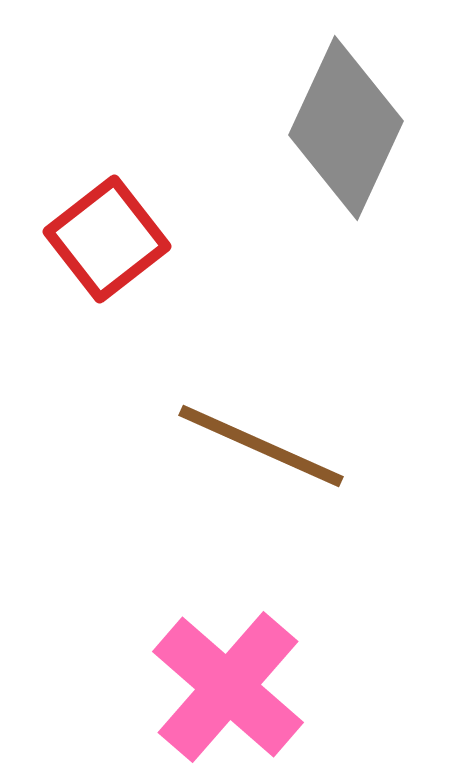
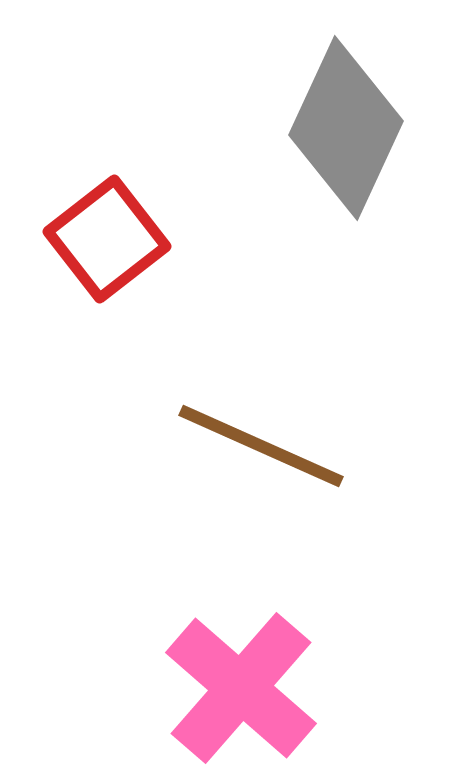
pink cross: moved 13 px right, 1 px down
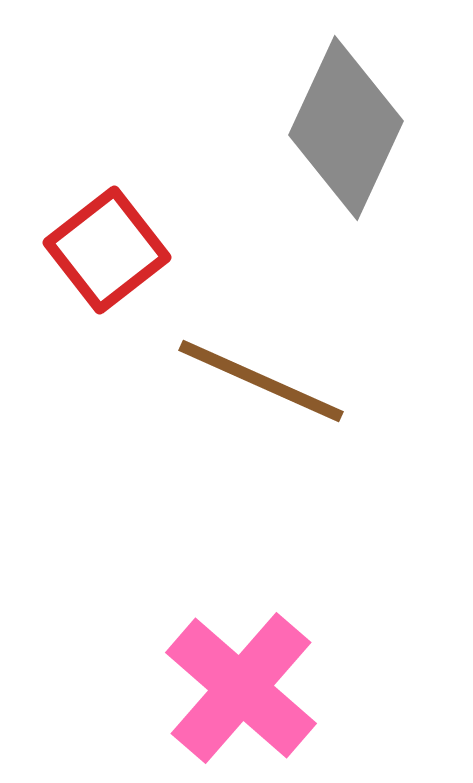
red square: moved 11 px down
brown line: moved 65 px up
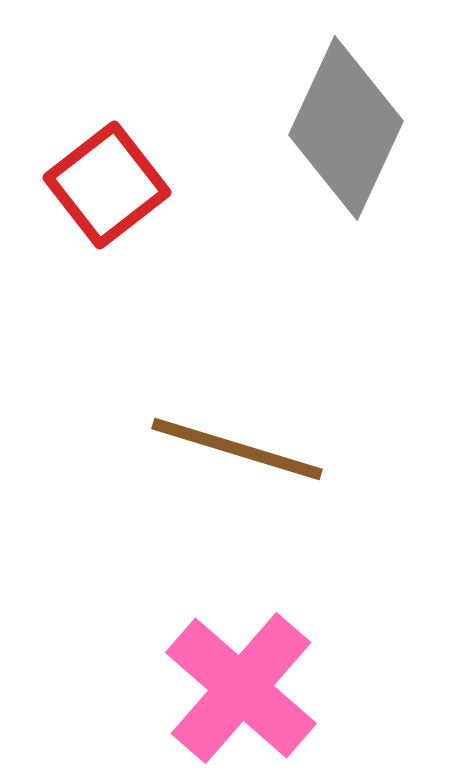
red square: moved 65 px up
brown line: moved 24 px left, 68 px down; rotated 7 degrees counterclockwise
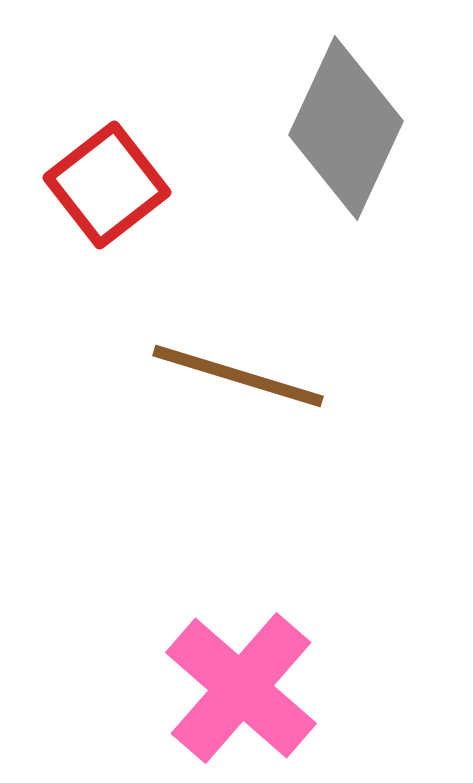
brown line: moved 1 px right, 73 px up
